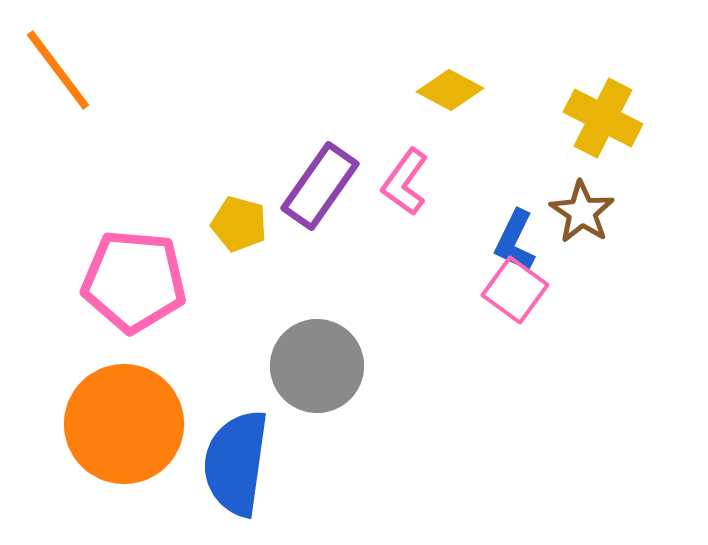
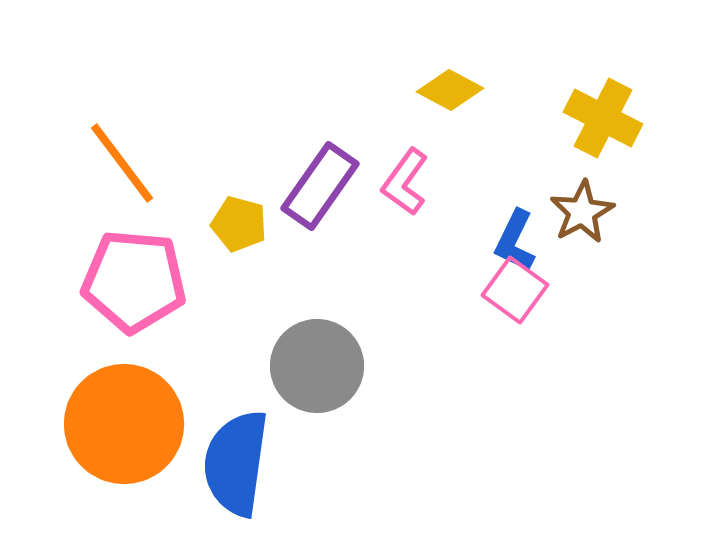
orange line: moved 64 px right, 93 px down
brown star: rotated 10 degrees clockwise
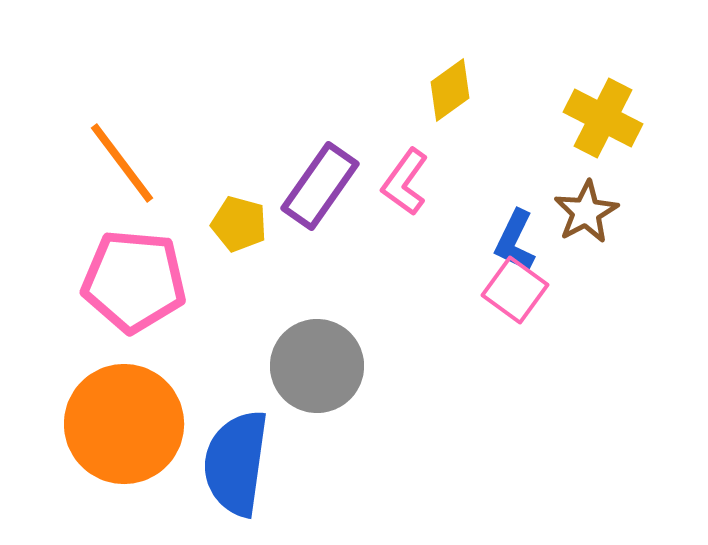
yellow diamond: rotated 64 degrees counterclockwise
brown star: moved 4 px right
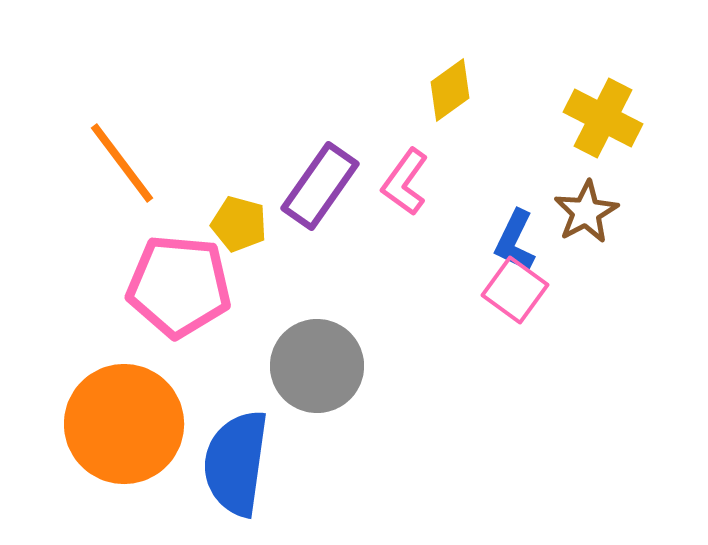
pink pentagon: moved 45 px right, 5 px down
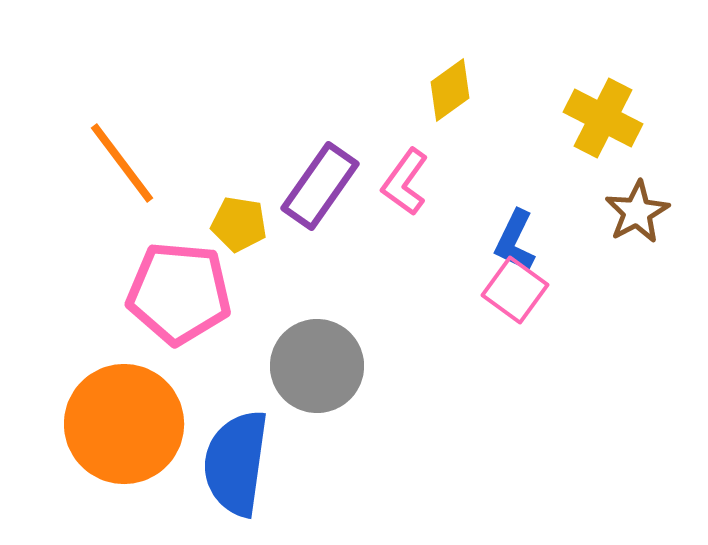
brown star: moved 51 px right
yellow pentagon: rotated 6 degrees counterclockwise
pink pentagon: moved 7 px down
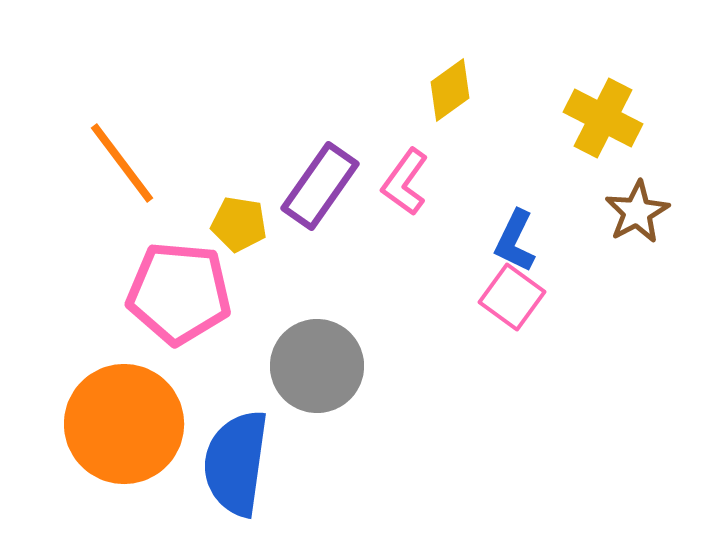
pink square: moved 3 px left, 7 px down
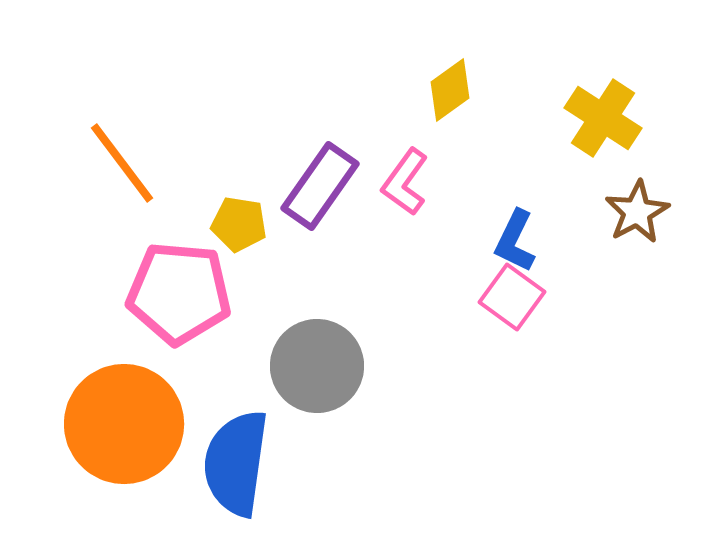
yellow cross: rotated 6 degrees clockwise
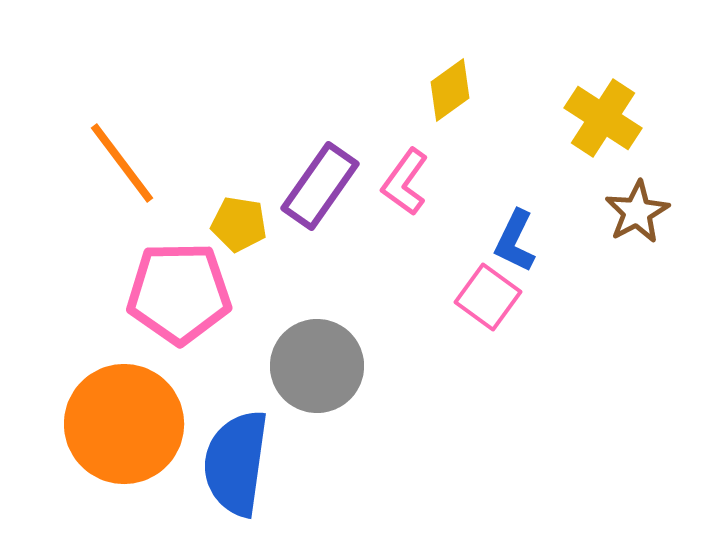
pink pentagon: rotated 6 degrees counterclockwise
pink square: moved 24 px left
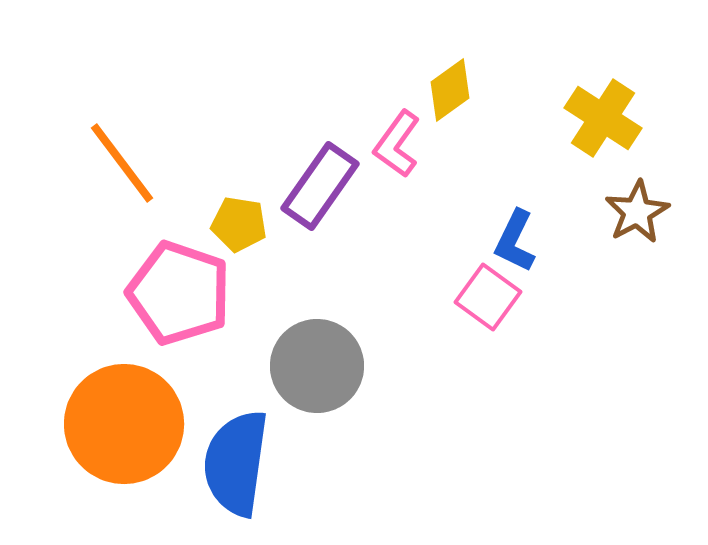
pink L-shape: moved 8 px left, 38 px up
pink pentagon: rotated 20 degrees clockwise
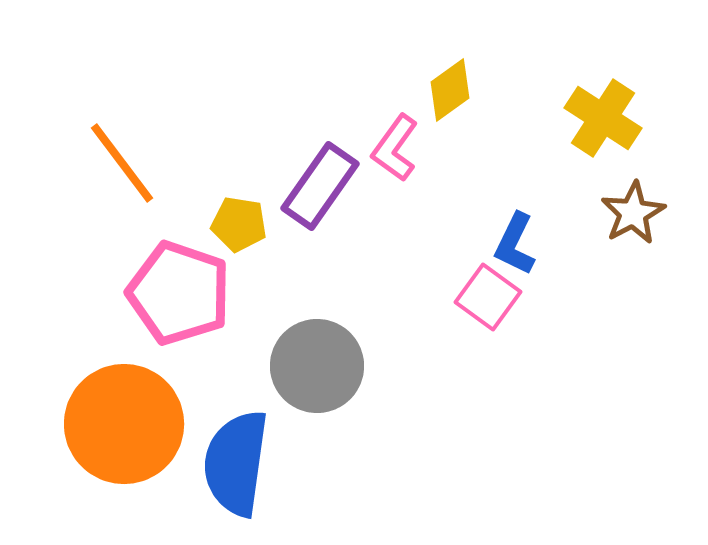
pink L-shape: moved 2 px left, 4 px down
brown star: moved 4 px left, 1 px down
blue L-shape: moved 3 px down
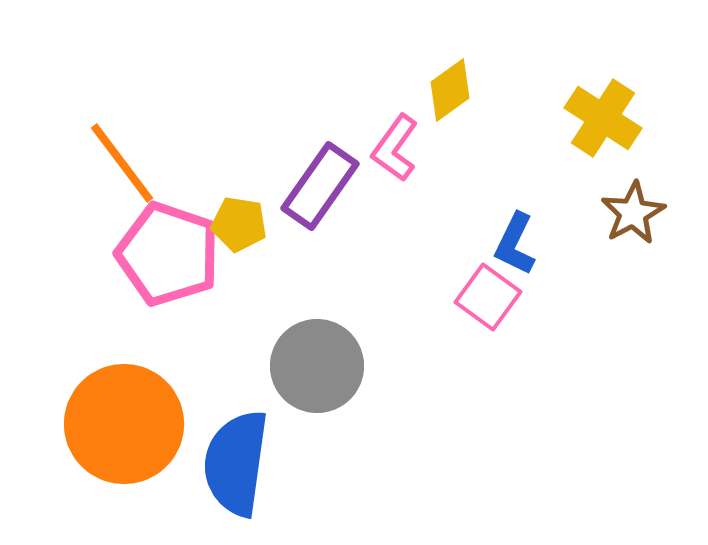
pink pentagon: moved 11 px left, 39 px up
